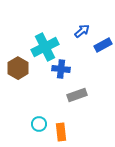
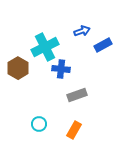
blue arrow: rotated 21 degrees clockwise
orange rectangle: moved 13 px right, 2 px up; rotated 36 degrees clockwise
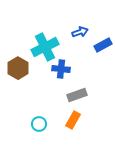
blue arrow: moved 2 px left, 1 px down
orange rectangle: moved 1 px left, 10 px up
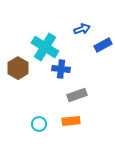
blue arrow: moved 2 px right, 3 px up
cyan cross: rotated 32 degrees counterclockwise
orange rectangle: moved 2 px left, 1 px down; rotated 54 degrees clockwise
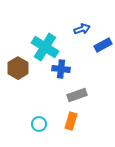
orange rectangle: rotated 66 degrees counterclockwise
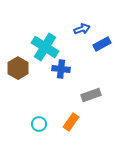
blue rectangle: moved 1 px left, 1 px up
gray rectangle: moved 14 px right
orange rectangle: moved 1 px down; rotated 18 degrees clockwise
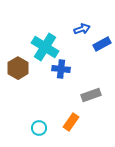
cyan circle: moved 4 px down
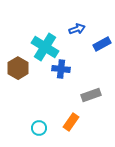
blue arrow: moved 5 px left
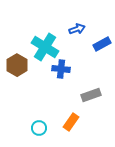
brown hexagon: moved 1 px left, 3 px up
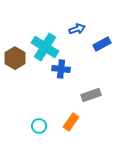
brown hexagon: moved 2 px left, 7 px up
cyan circle: moved 2 px up
